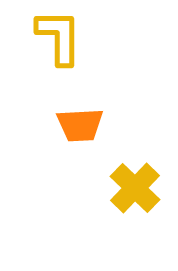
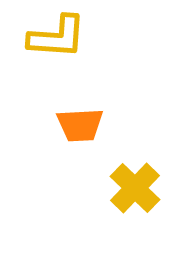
yellow L-shape: moved 2 px left; rotated 94 degrees clockwise
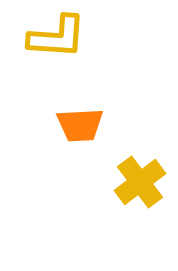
yellow cross: moved 5 px right, 6 px up; rotated 9 degrees clockwise
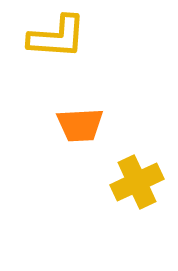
yellow cross: moved 3 px left; rotated 12 degrees clockwise
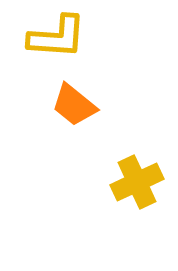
orange trapezoid: moved 6 px left, 20 px up; rotated 42 degrees clockwise
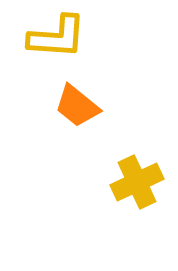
orange trapezoid: moved 3 px right, 1 px down
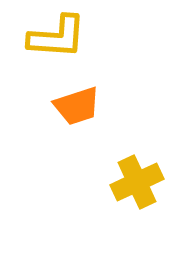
orange trapezoid: rotated 57 degrees counterclockwise
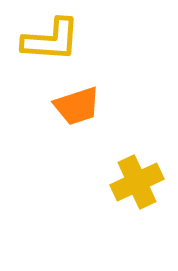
yellow L-shape: moved 6 px left, 3 px down
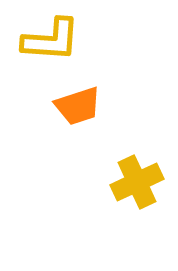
orange trapezoid: moved 1 px right
